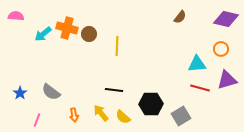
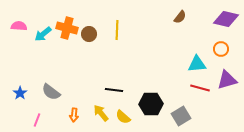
pink semicircle: moved 3 px right, 10 px down
yellow line: moved 16 px up
orange arrow: rotated 16 degrees clockwise
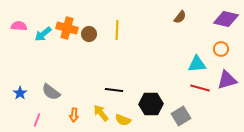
yellow semicircle: moved 3 px down; rotated 21 degrees counterclockwise
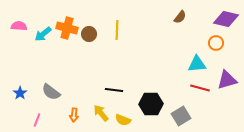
orange circle: moved 5 px left, 6 px up
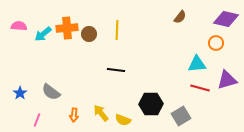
orange cross: rotated 20 degrees counterclockwise
black line: moved 2 px right, 20 px up
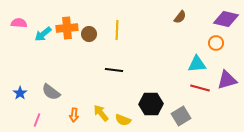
pink semicircle: moved 3 px up
black line: moved 2 px left
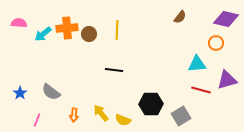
red line: moved 1 px right, 2 px down
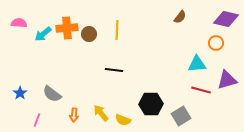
gray semicircle: moved 1 px right, 2 px down
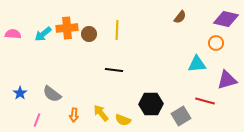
pink semicircle: moved 6 px left, 11 px down
red line: moved 4 px right, 11 px down
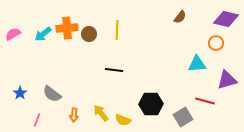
pink semicircle: rotated 35 degrees counterclockwise
gray square: moved 2 px right, 1 px down
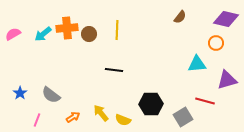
gray semicircle: moved 1 px left, 1 px down
orange arrow: moved 1 px left, 2 px down; rotated 128 degrees counterclockwise
